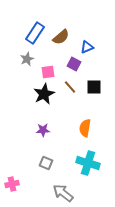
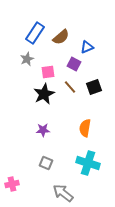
black square: rotated 21 degrees counterclockwise
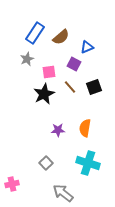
pink square: moved 1 px right
purple star: moved 15 px right
gray square: rotated 24 degrees clockwise
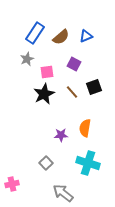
blue triangle: moved 1 px left, 11 px up
pink square: moved 2 px left
brown line: moved 2 px right, 5 px down
purple star: moved 3 px right, 5 px down
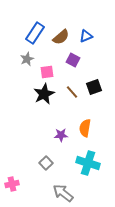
purple square: moved 1 px left, 4 px up
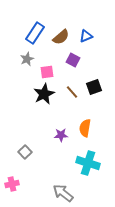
gray square: moved 21 px left, 11 px up
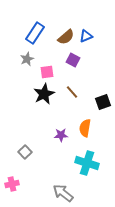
brown semicircle: moved 5 px right
black square: moved 9 px right, 15 px down
cyan cross: moved 1 px left
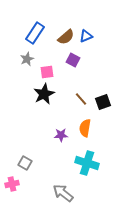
brown line: moved 9 px right, 7 px down
gray square: moved 11 px down; rotated 16 degrees counterclockwise
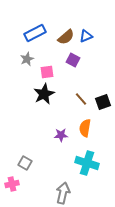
blue rectangle: rotated 30 degrees clockwise
gray arrow: rotated 65 degrees clockwise
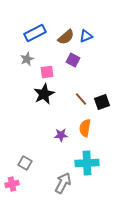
black square: moved 1 px left
cyan cross: rotated 20 degrees counterclockwise
gray arrow: moved 10 px up; rotated 15 degrees clockwise
